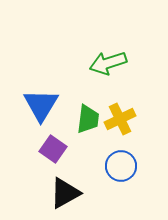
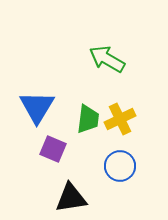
green arrow: moved 1 px left, 4 px up; rotated 48 degrees clockwise
blue triangle: moved 4 px left, 2 px down
purple square: rotated 12 degrees counterclockwise
blue circle: moved 1 px left
black triangle: moved 6 px right, 5 px down; rotated 20 degrees clockwise
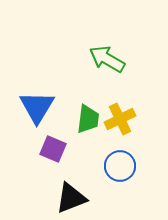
black triangle: rotated 12 degrees counterclockwise
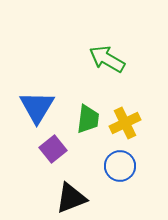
yellow cross: moved 5 px right, 4 px down
purple square: rotated 28 degrees clockwise
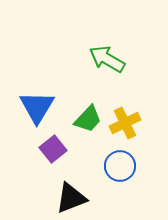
green trapezoid: rotated 36 degrees clockwise
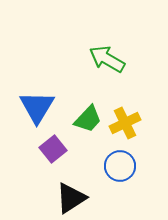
black triangle: rotated 12 degrees counterclockwise
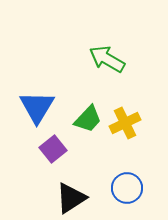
blue circle: moved 7 px right, 22 px down
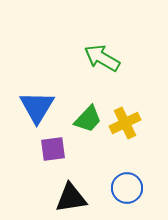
green arrow: moved 5 px left, 1 px up
purple square: rotated 32 degrees clockwise
black triangle: rotated 24 degrees clockwise
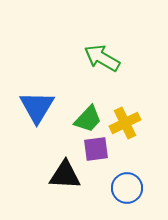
purple square: moved 43 px right
black triangle: moved 6 px left, 23 px up; rotated 12 degrees clockwise
